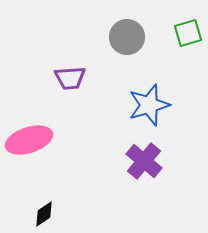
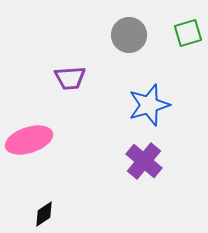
gray circle: moved 2 px right, 2 px up
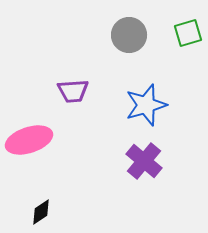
purple trapezoid: moved 3 px right, 13 px down
blue star: moved 3 px left
black diamond: moved 3 px left, 2 px up
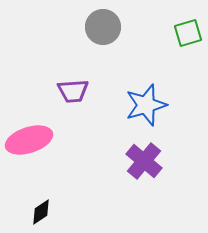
gray circle: moved 26 px left, 8 px up
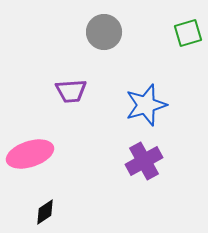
gray circle: moved 1 px right, 5 px down
purple trapezoid: moved 2 px left
pink ellipse: moved 1 px right, 14 px down
purple cross: rotated 21 degrees clockwise
black diamond: moved 4 px right
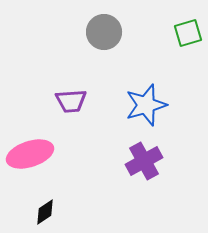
purple trapezoid: moved 10 px down
